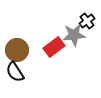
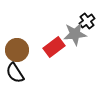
gray star: moved 1 px right, 1 px up
black semicircle: moved 1 px down
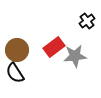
gray star: moved 22 px down
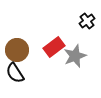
gray star: rotated 15 degrees counterclockwise
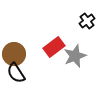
brown circle: moved 3 px left, 4 px down
black semicircle: moved 1 px right
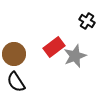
black cross: rotated 21 degrees counterclockwise
black semicircle: moved 9 px down
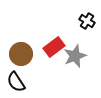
brown circle: moved 7 px right
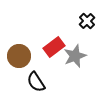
black cross: rotated 14 degrees clockwise
brown circle: moved 2 px left, 2 px down
black semicircle: moved 20 px right
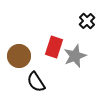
red rectangle: rotated 35 degrees counterclockwise
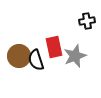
black cross: rotated 35 degrees clockwise
red rectangle: rotated 30 degrees counterclockwise
black semicircle: moved 22 px up; rotated 15 degrees clockwise
